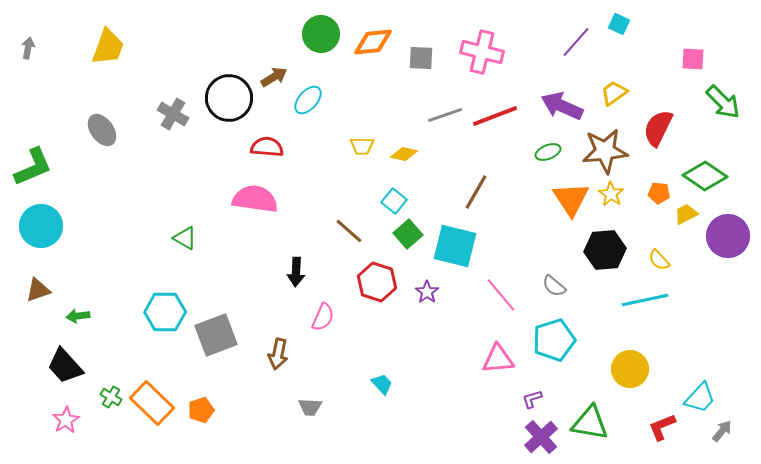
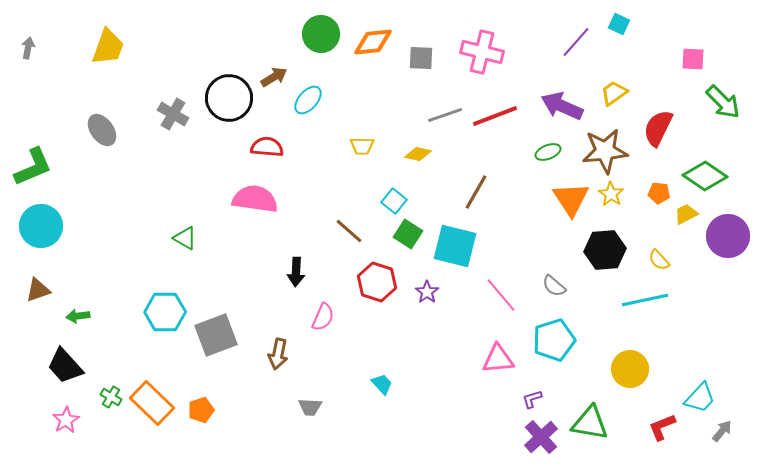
yellow diamond at (404, 154): moved 14 px right
green square at (408, 234): rotated 16 degrees counterclockwise
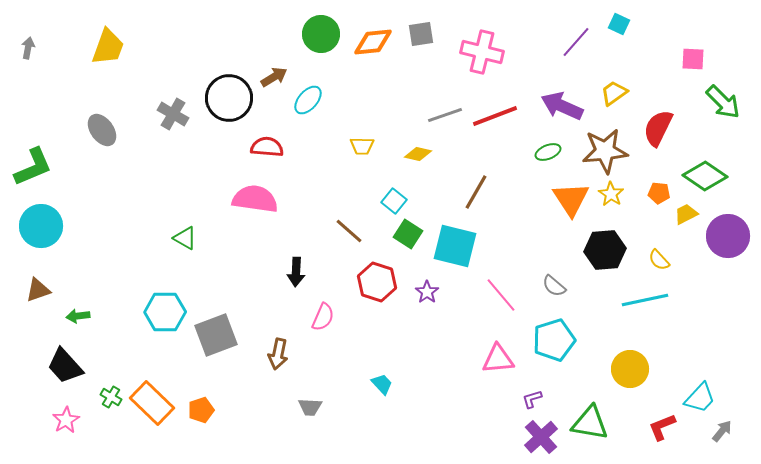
gray square at (421, 58): moved 24 px up; rotated 12 degrees counterclockwise
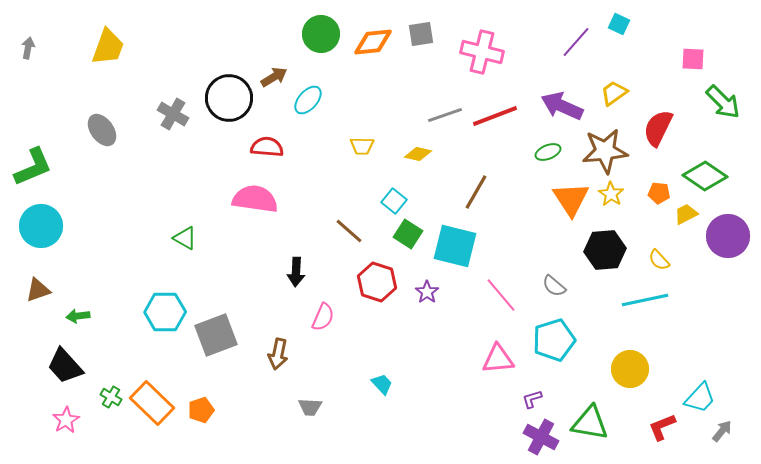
purple cross at (541, 437): rotated 20 degrees counterclockwise
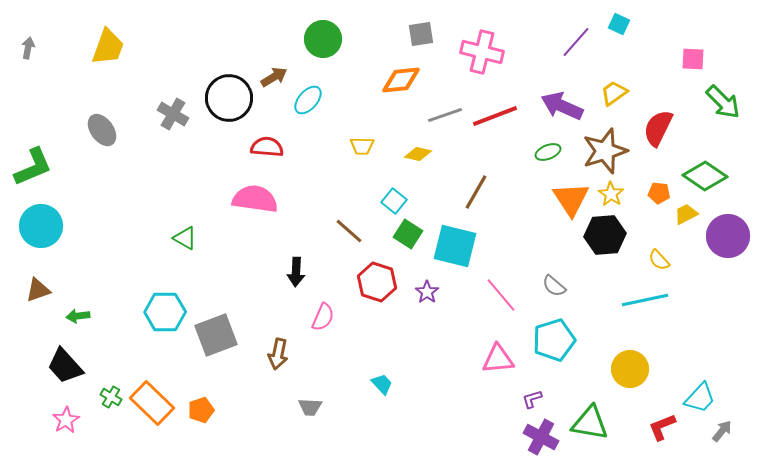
green circle at (321, 34): moved 2 px right, 5 px down
orange diamond at (373, 42): moved 28 px right, 38 px down
brown star at (605, 151): rotated 12 degrees counterclockwise
black hexagon at (605, 250): moved 15 px up
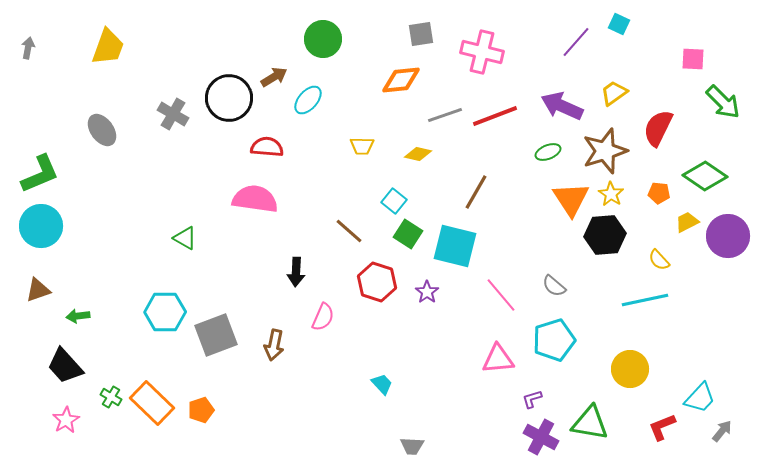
green L-shape at (33, 167): moved 7 px right, 7 px down
yellow trapezoid at (686, 214): moved 1 px right, 8 px down
brown arrow at (278, 354): moved 4 px left, 9 px up
gray trapezoid at (310, 407): moved 102 px right, 39 px down
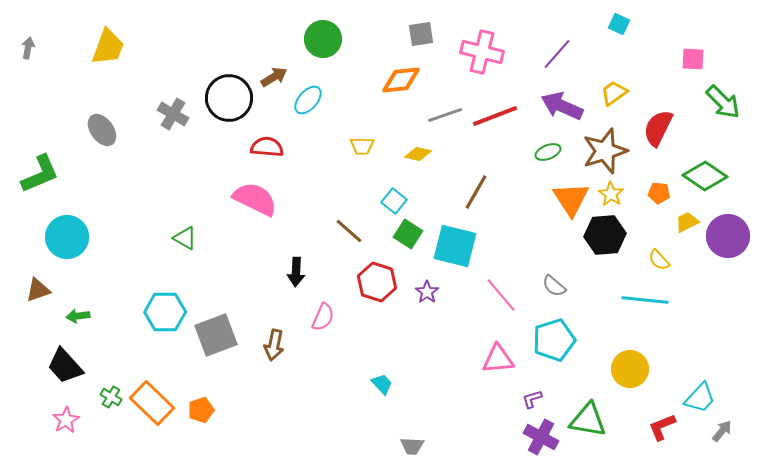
purple line at (576, 42): moved 19 px left, 12 px down
pink semicircle at (255, 199): rotated 18 degrees clockwise
cyan circle at (41, 226): moved 26 px right, 11 px down
cyan line at (645, 300): rotated 18 degrees clockwise
green triangle at (590, 423): moved 2 px left, 3 px up
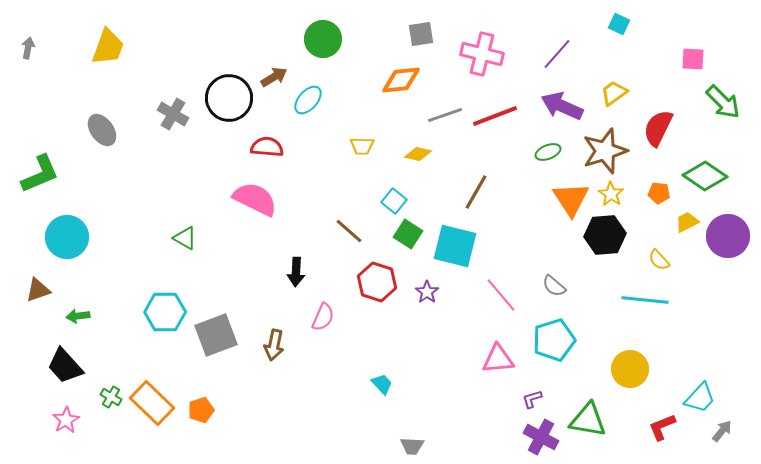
pink cross at (482, 52): moved 2 px down
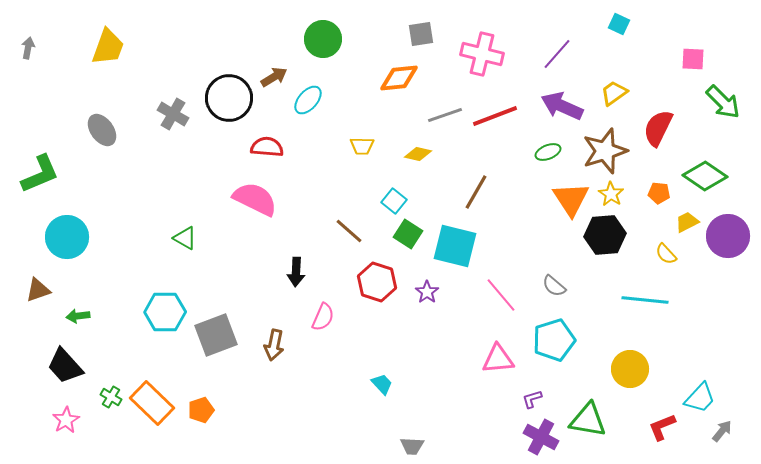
orange diamond at (401, 80): moved 2 px left, 2 px up
yellow semicircle at (659, 260): moved 7 px right, 6 px up
